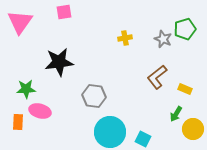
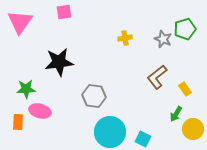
yellow rectangle: rotated 32 degrees clockwise
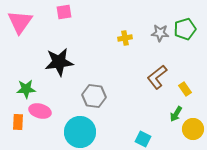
gray star: moved 3 px left, 6 px up; rotated 18 degrees counterclockwise
cyan circle: moved 30 px left
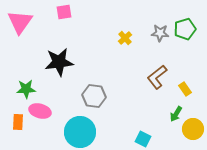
yellow cross: rotated 32 degrees counterclockwise
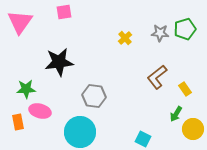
orange rectangle: rotated 14 degrees counterclockwise
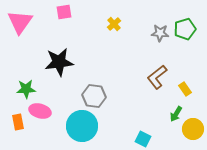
yellow cross: moved 11 px left, 14 px up
cyan circle: moved 2 px right, 6 px up
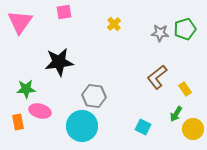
cyan square: moved 12 px up
